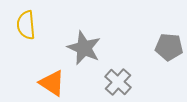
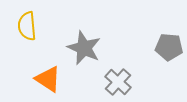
yellow semicircle: moved 1 px right, 1 px down
orange triangle: moved 4 px left, 4 px up
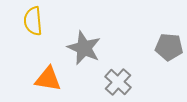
yellow semicircle: moved 6 px right, 5 px up
orange triangle: rotated 24 degrees counterclockwise
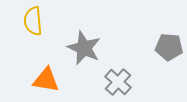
orange triangle: moved 2 px left, 1 px down
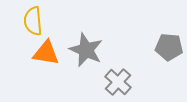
gray star: moved 2 px right, 2 px down
orange triangle: moved 27 px up
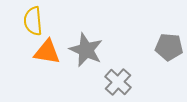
orange triangle: moved 1 px right, 1 px up
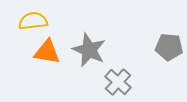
yellow semicircle: rotated 88 degrees clockwise
gray star: moved 3 px right
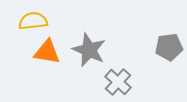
gray pentagon: rotated 12 degrees counterclockwise
